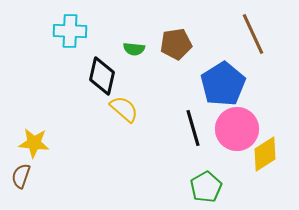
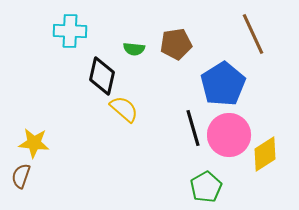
pink circle: moved 8 px left, 6 px down
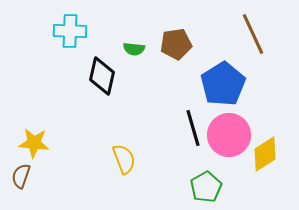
yellow semicircle: moved 50 px down; rotated 28 degrees clockwise
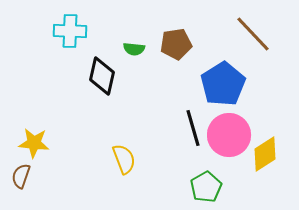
brown line: rotated 18 degrees counterclockwise
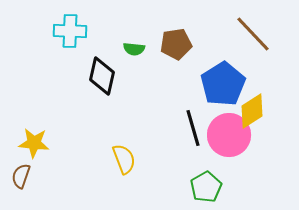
yellow diamond: moved 13 px left, 43 px up
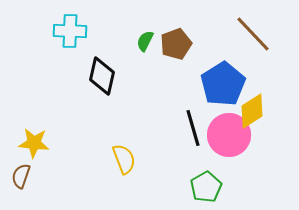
brown pentagon: rotated 12 degrees counterclockwise
green semicircle: moved 11 px right, 8 px up; rotated 110 degrees clockwise
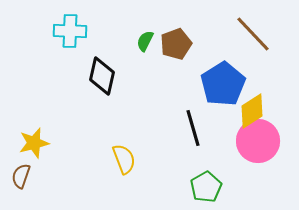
pink circle: moved 29 px right, 6 px down
yellow star: rotated 20 degrees counterclockwise
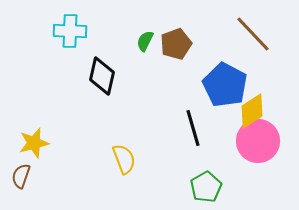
blue pentagon: moved 2 px right, 1 px down; rotated 12 degrees counterclockwise
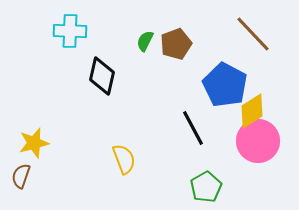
black line: rotated 12 degrees counterclockwise
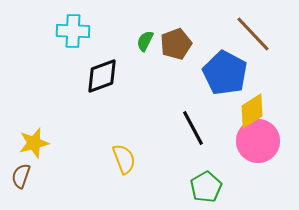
cyan cross: moved 3 px right
black diamond: rotated 57 degrees clockwise
blue pentagon: moved 12 px up
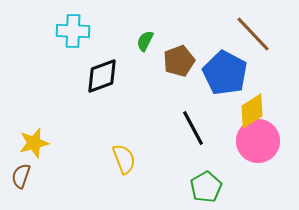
brown pentagon: moved 3 px right, 17 px down
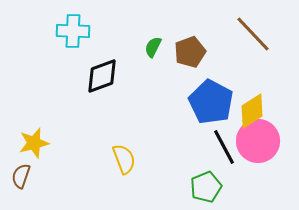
green semicircle: moved 8 px right, 6 px down
brown pentagon: moved 11 px right, 9 px up
blue pentagon: moved 14 px left, 29 px down
black line: moved 31 px right, 19 px down
green pentagon: rotated 8 degrees clockwise
